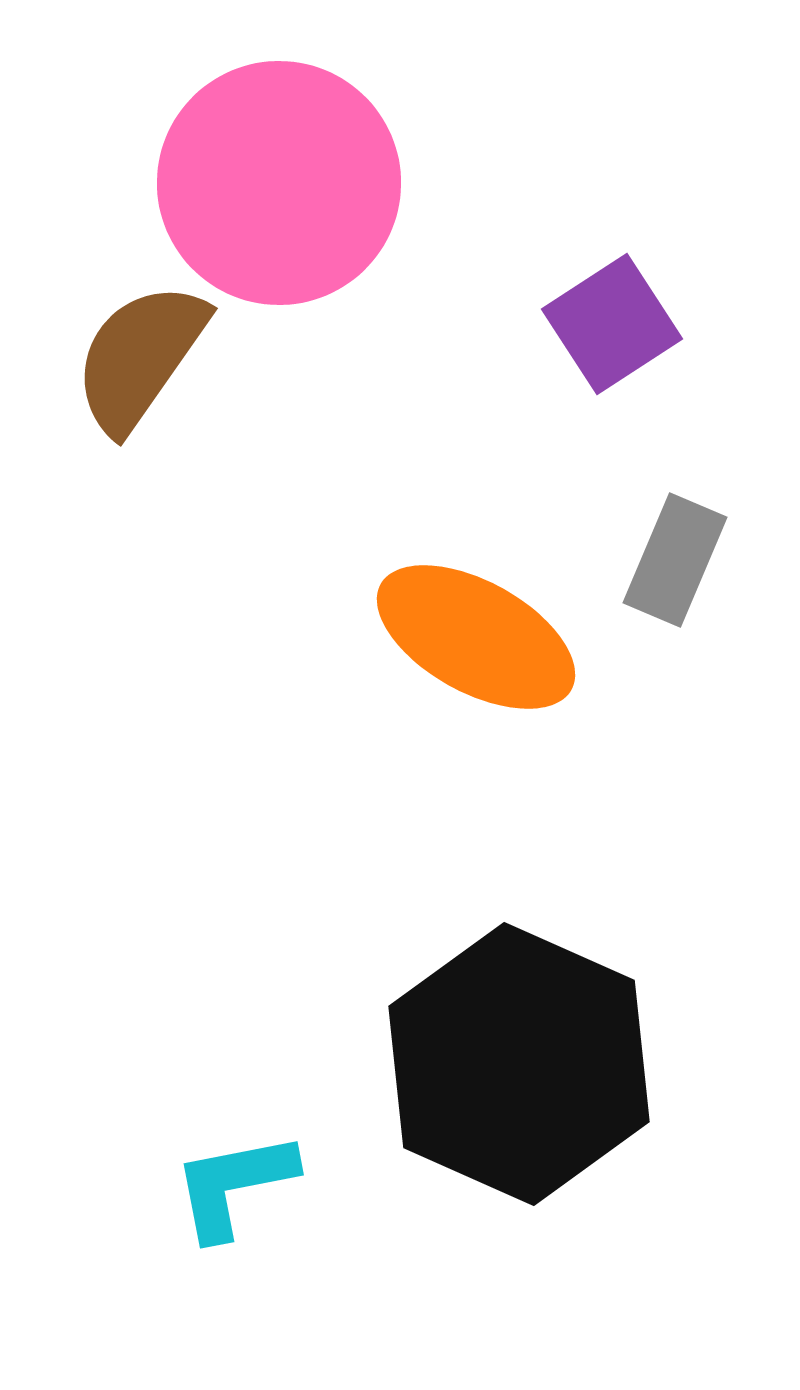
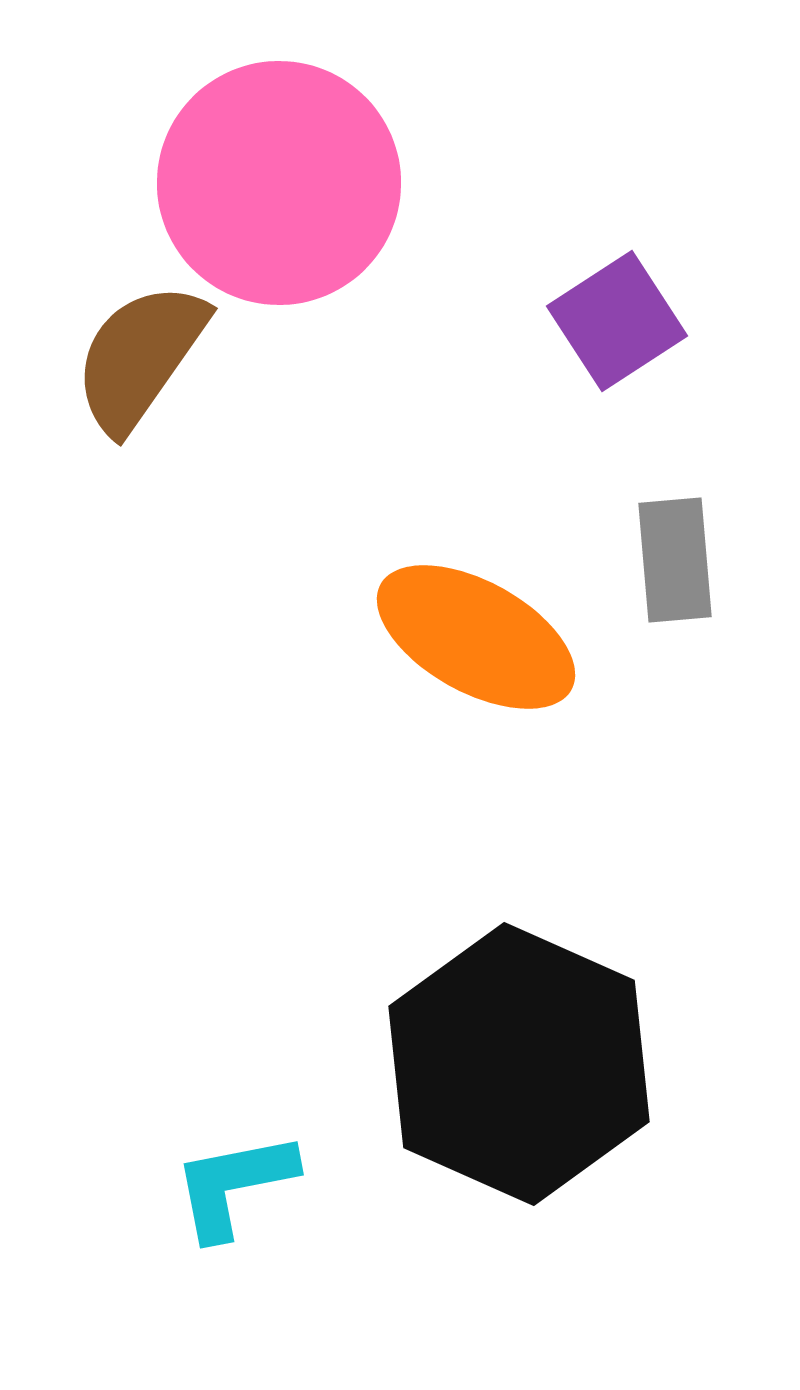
purple square: moved 5 px right, 3 px up
gray rectangle: rotated 28 degrees counterclockwise
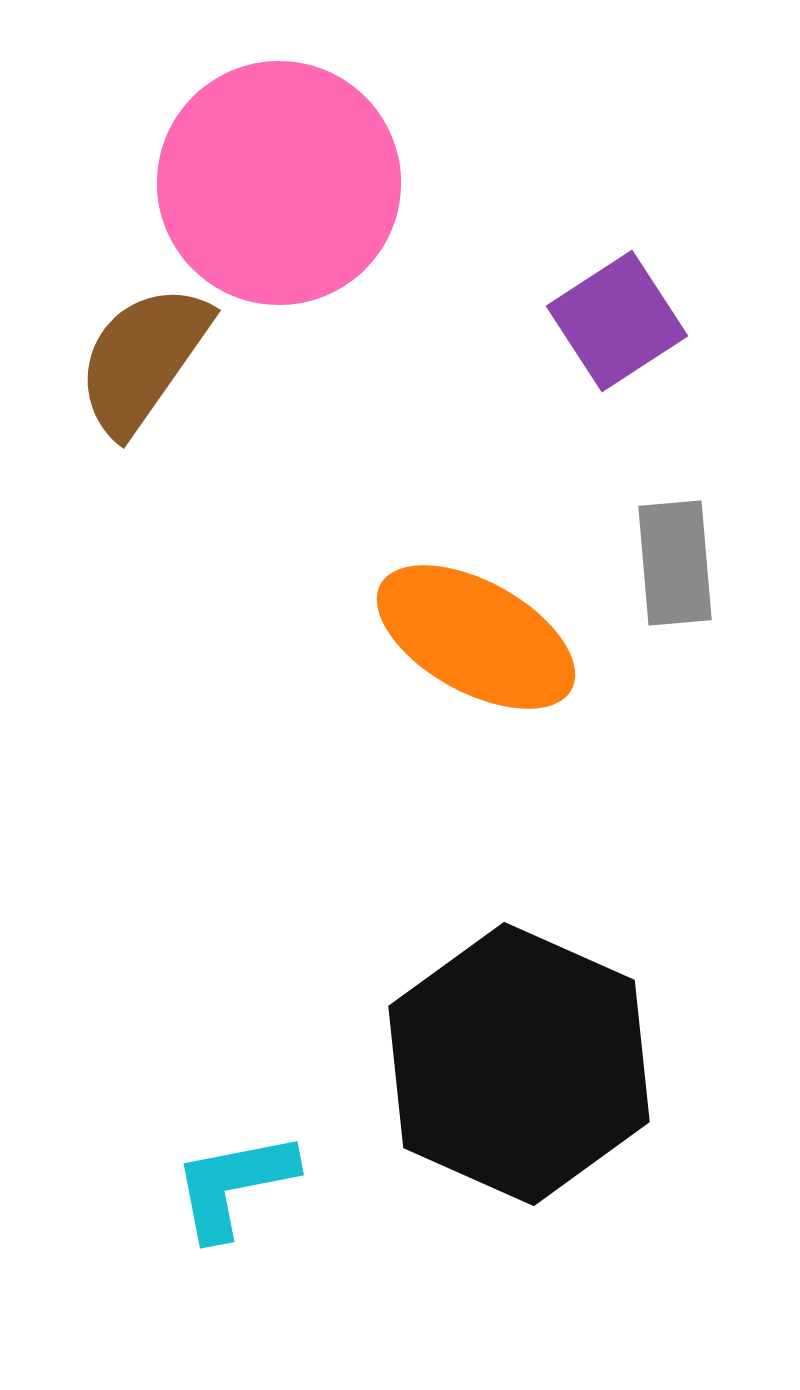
brown semicircle: moved 3 px right, 2 px down
gray rectangle: moved 3 px down
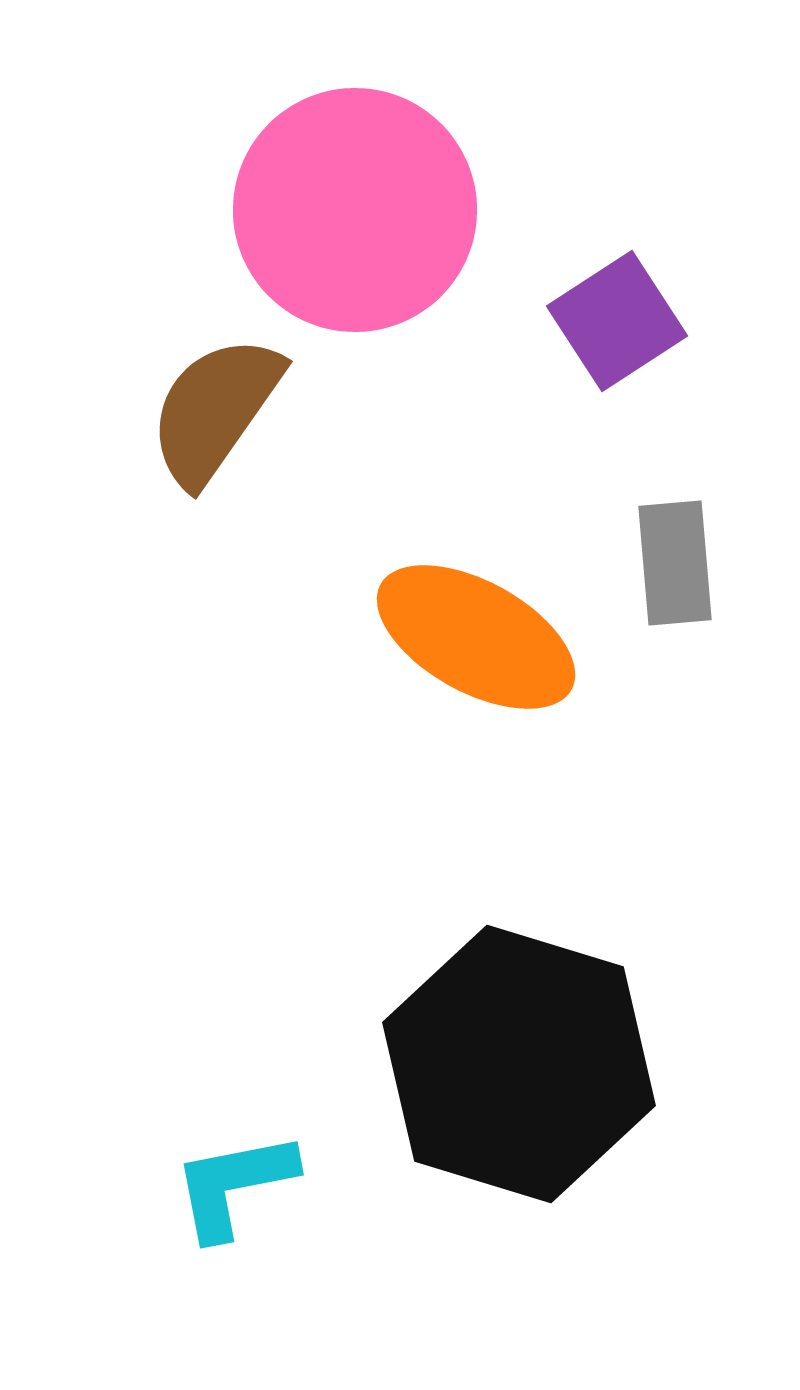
pink circle: moved 76 px right, 27 px down
brown semicircle: moved 72 px right, 51 px down
black hexagon: rotated 7 degrees counterclockwise
